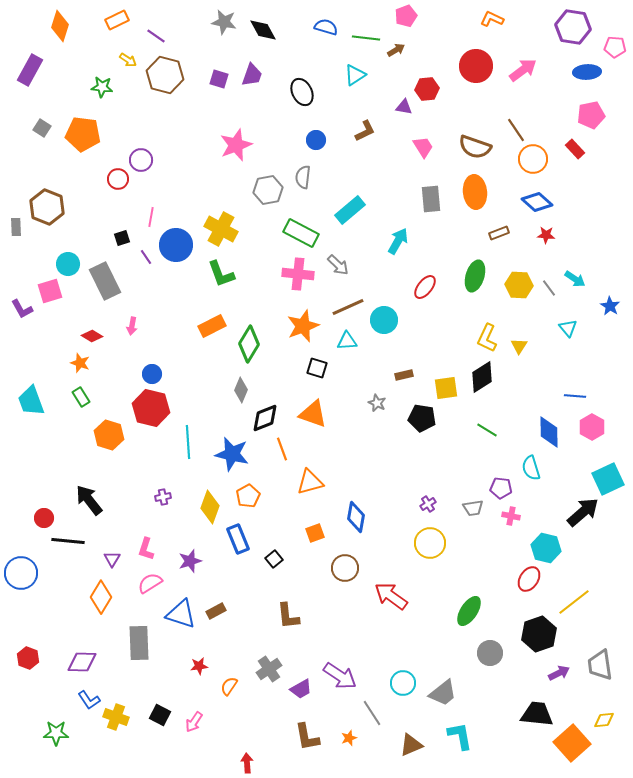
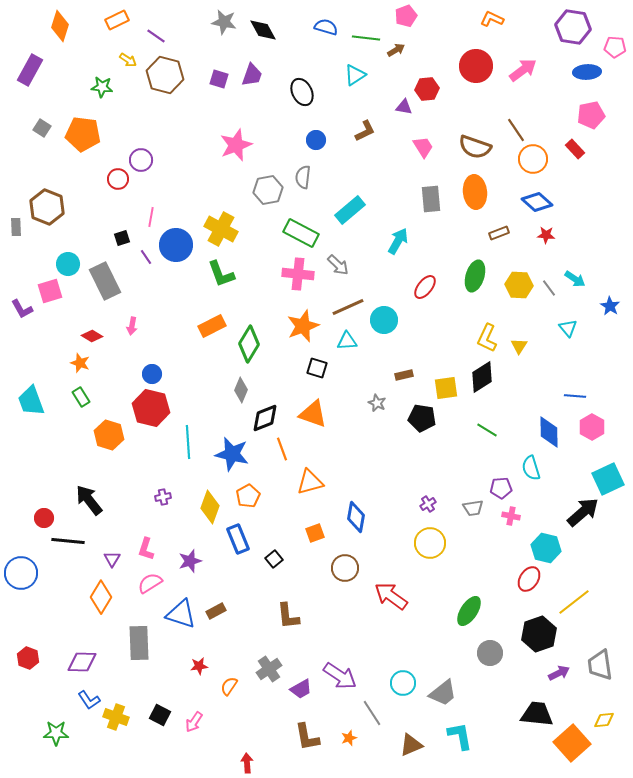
purple pentagon at (501, 488): rotated 10 degrees counterclockwise
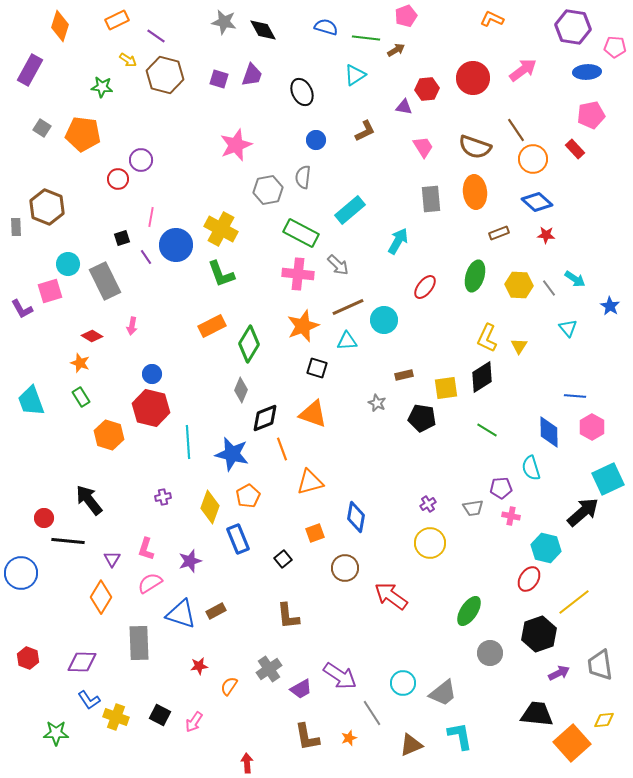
red circle at (476, 66): moved 3 px left, 12 px down
black square at (274, 559): moved 9 px right
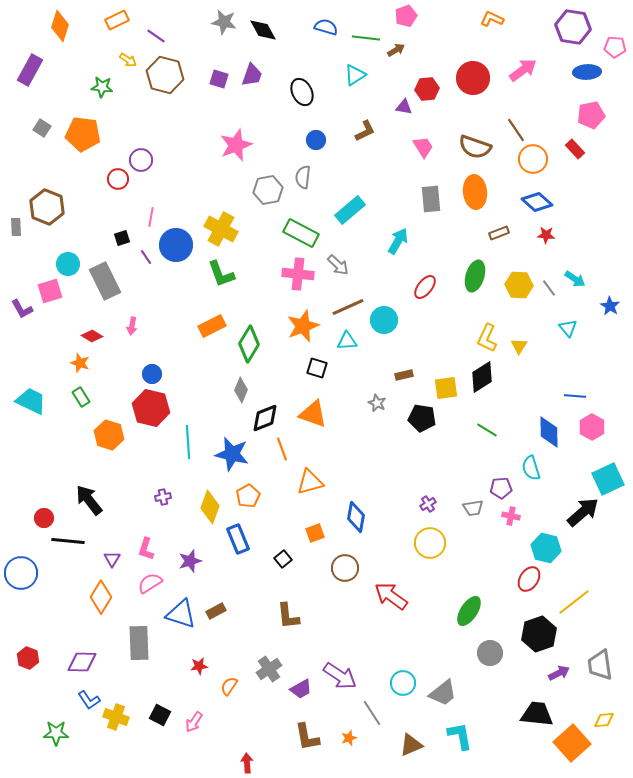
cyan trapezoid at (31, 401): rotated 136 degrees clockwise
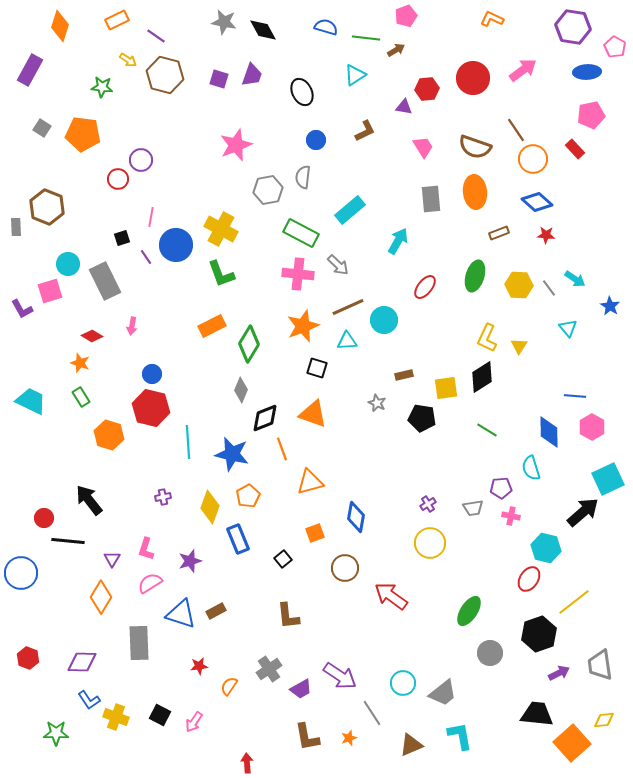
pink pentagon at (615, 47): rotated 25 degrees clockwise
